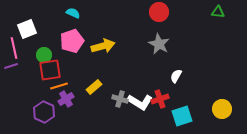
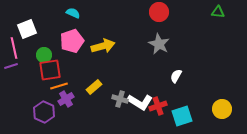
red cross: moved 2 px left, 7 px down
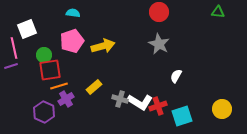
cyan semicircle: rotated 16 degrees counterclockwise
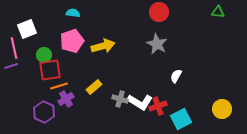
gray star: moved 2 px left
cyan square: moved 1 px left, 3 px down; rotated 10 degrees counterclockwise
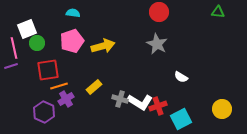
green circle: moved 7 px left, 12 px up
red square: moved 2 px left
white semicircle: moved 5 px right, 1 px down; rotated 88 degrees counterclockwise
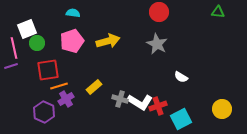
yellow arrow: moved 5 px right, 5 px up
